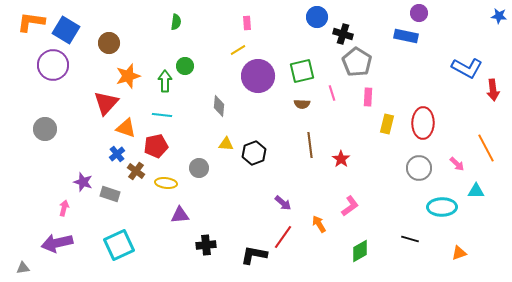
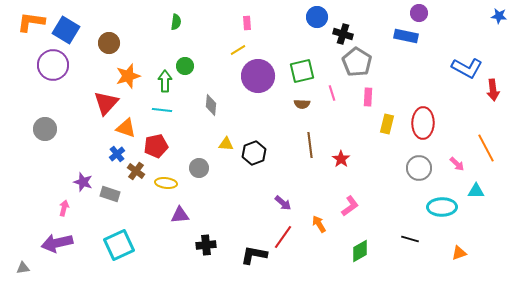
gray diamond at (219, 106): moved 8 px left, 1 px up
cyan line at (162, 115): moved 5 px up
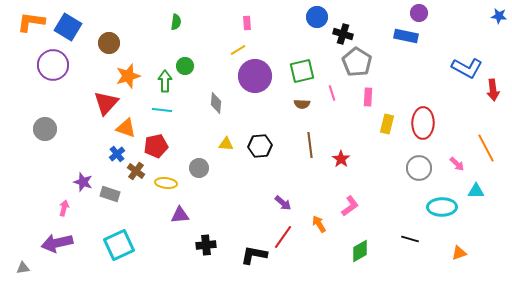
blue square at (66, 30): moved 2 px right, 3 px up
purple circle at (258, 76): moved 3 px left
gray diamond at (211, 105): moved 5 px right, 2 px up
black hexagon at (254, 153): moved 6 px right, 7 px up; rotated 15 degrees clockwise
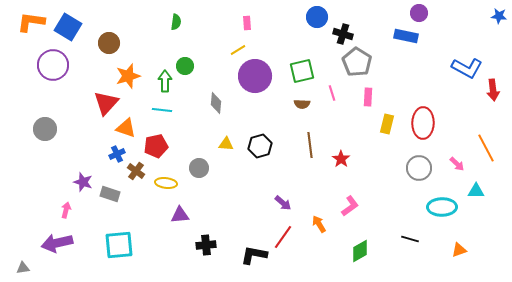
black hexagon at (260, 146): rotated 10 degrees counterclockwise
blue cross at (117, 154): rotated 14 degrees clockwise
pink arrow at (64, 208): moved 2 px right, 2 px down
cyan square at (119, 245): rotated 20 degrees clockwise
orange triangle at (459, 253): moved 3 px up
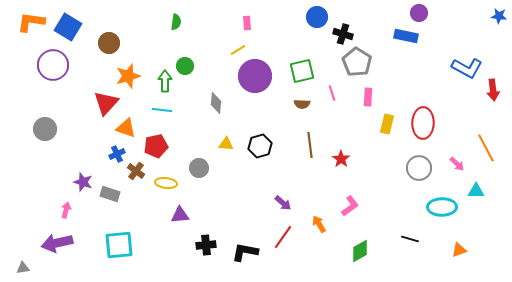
black L-shape at (254, 255): moved 9 px left, 3 px up
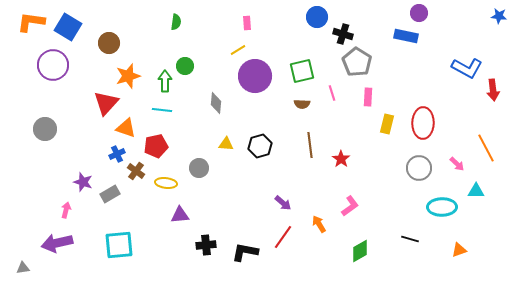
gray rectangle at (110, 194): rotated 48 degrees counterclockwise
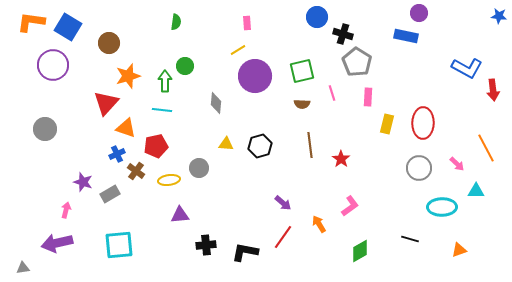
yellow ellipse at (166, 183): moved 3 px right, 3 px up; rotated 15 degrees counterclockwise
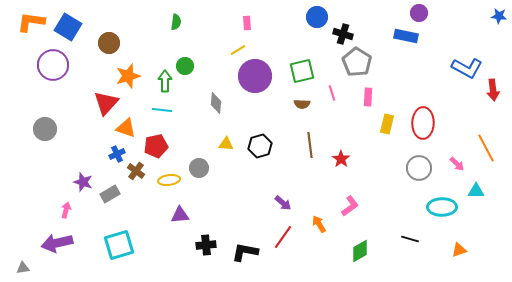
cyan square at (119, 245): rotated 12 degrees counterclockwise
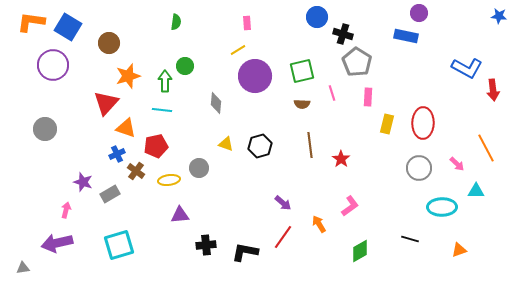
yellow triangle at (226, 144): rotated 14 degrees clockwise
